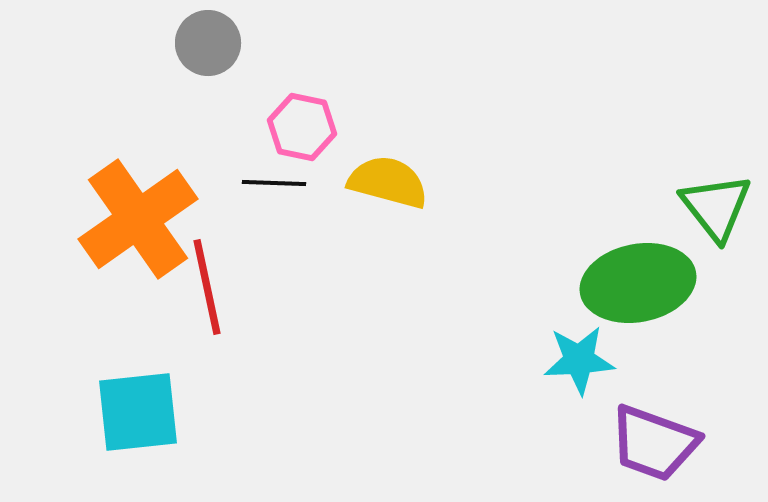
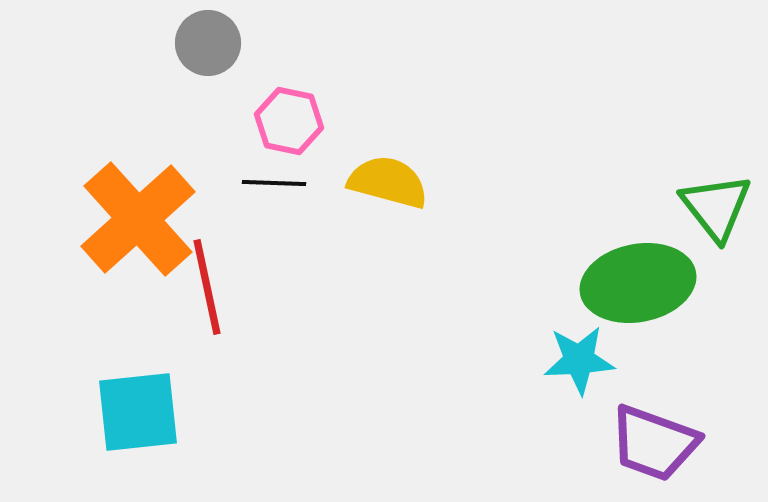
pink hexagon: moved 13 px left, 6 px up
orange cross: rotated 7 degrees counterclockwise
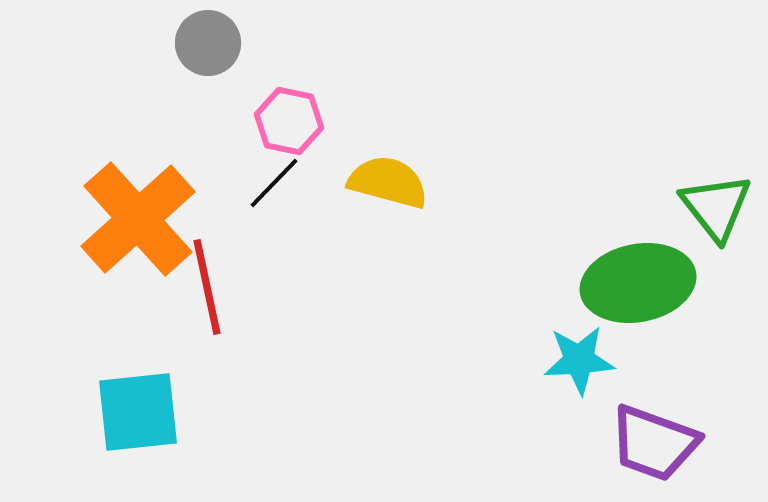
black line: rotated 48 degrees counterclockwise
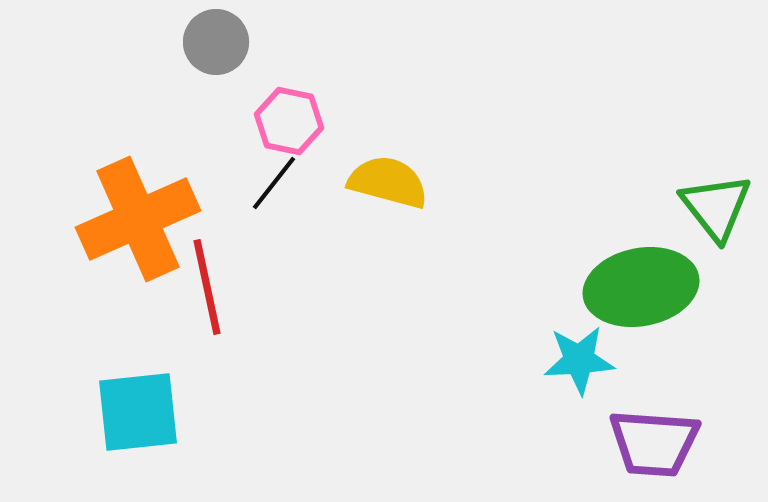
gray circle: moved 8 px right, 1 px up
black line: rotated 6 degrees counterclockwise
orange cross: rotated 18 degrees clockwise
green ellipse: moved 3 px right, 4 px down
purple trapezoid: rotated 16 degrees counterclockwise
